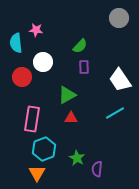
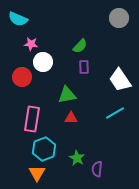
pink star: moved 5 px left, 14 px down
cyan semicircle: moved 2 px right, 24 px up; rotated 60 degrees counterclockwise
green triangle: rotated 18 degrees clockwise
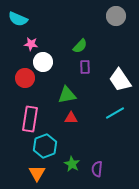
gray circle: moved 3 px left, 2 px up
purple rectangle: moved 1 px right
red circle: moved 3 px right, 1 px down
pink rectangle: moved 2 px left
cyan hexagon: moved 1 px right, 3 px up
green star: moved 5 px left, 6 px down
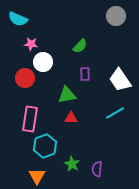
purple rectangle: moved 7 px down
orange triangle: moved 3 px down
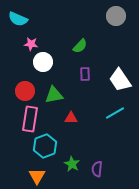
red circle: moved 13 px down
green triangle: moved 13 px left
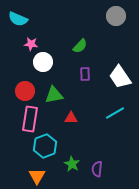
white trapezoid: moved 3 px up
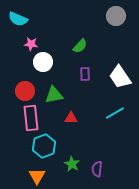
pink rectangle: moved 1 px right, 1 px up; rotated 15 degrees counterclockwise
cyan hexagon: moved 1 px left
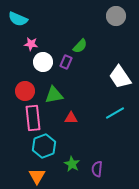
purple rectangle: moved 19 px left, 12 px up; rotated 24 degrees clockwise
pink rectangle: moved 2 px right
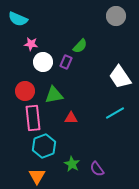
purple semicircle: rotated 42 degrees counterclockwise
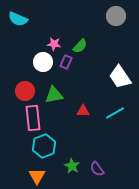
pink star: moved 23 px right
red triangle: moved 12 px right, 7 px up
green star: moved 2 px down
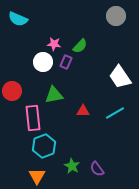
red circle: moved 13 px left
